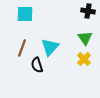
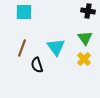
cyan square: moved 1 px left, 2 px up
cyan triangle: moved 6 px right; rotated 18 degrees counterclockwise
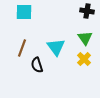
black cross: moved 1 px left
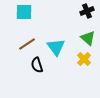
black cross: rotated 32 degrees counterclockwise
green triangle: moved 3 px right; rotated 14 degrees counterclockwise
brown line: moved 5 px right, 4 px up; rotated 36 degrees clockwise
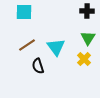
black cross: rotated 24 degrees clockwise
green triangle: rotated 21 degrees clockwise
brown line: moved 1 px down
black semicircle: moved 1 px right, 1 px down
